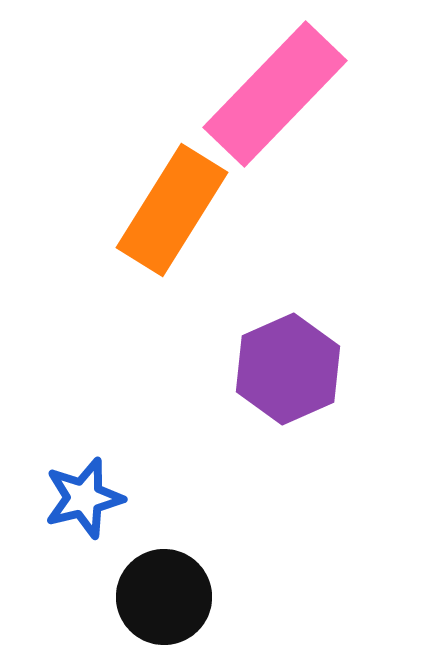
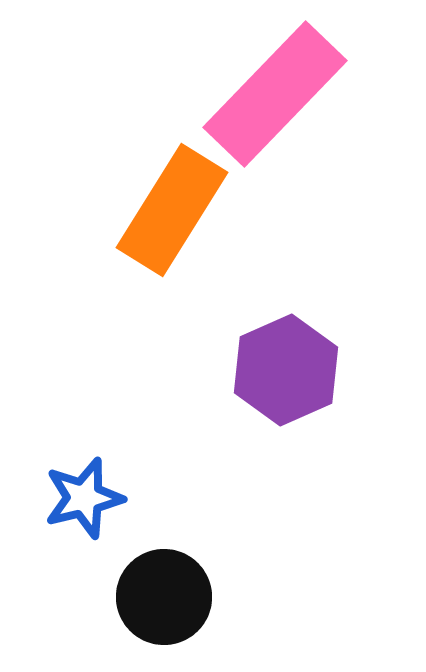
purple hexagon: moved 2 px left, 1 px down
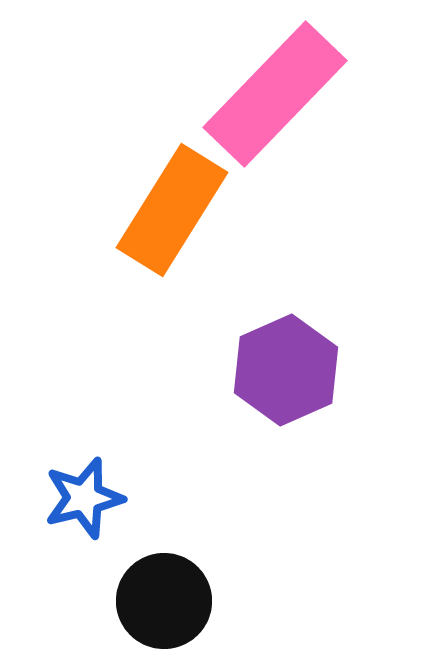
black circle: moved 4 px down
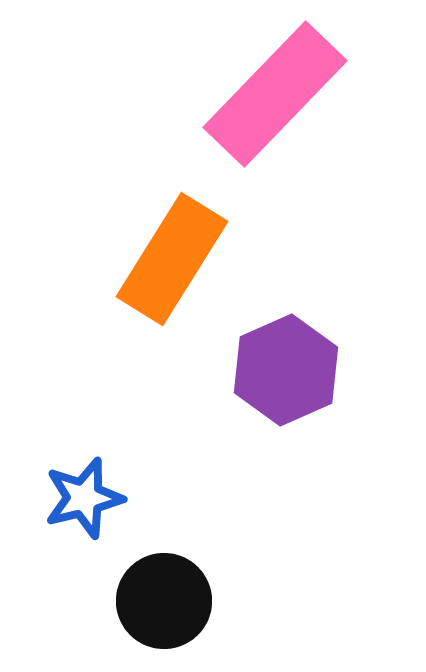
orange rectangle: moved 49 px down
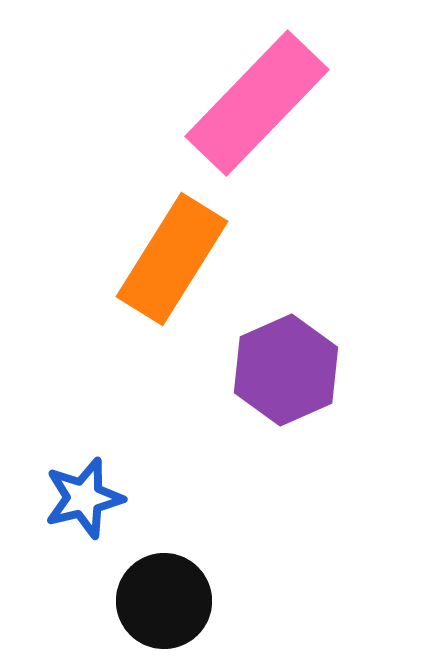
pink rectangle: moved 18 px left, 9 px down
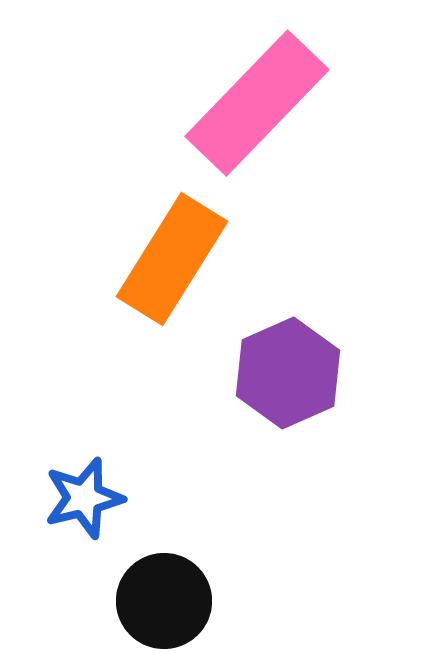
purple hexagon: moved 2 px right, 3 px down
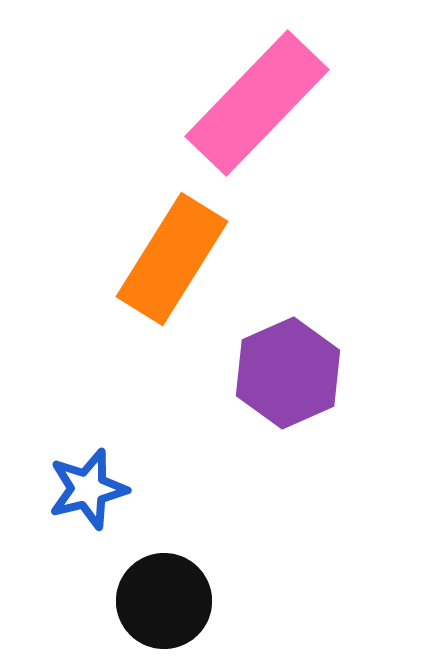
blue star: moved 4 px right, 9 px up
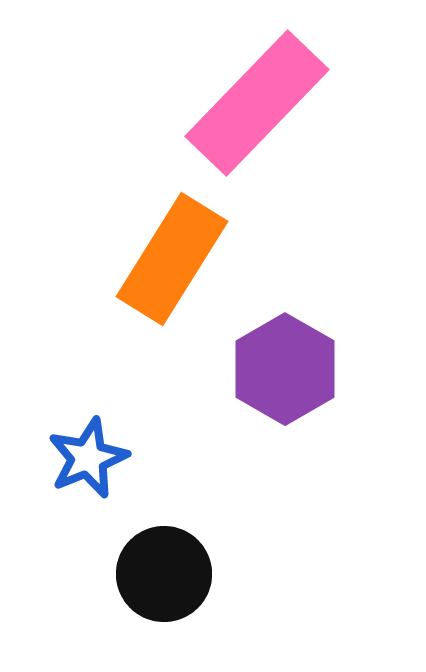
purple hexagon: moved 3 px left, 4 px up; rotated 6 degrees counterclockwise
blue star: moved 31 px up; rotated 8 degrees counterclockwise
black circle: moved 27 px up
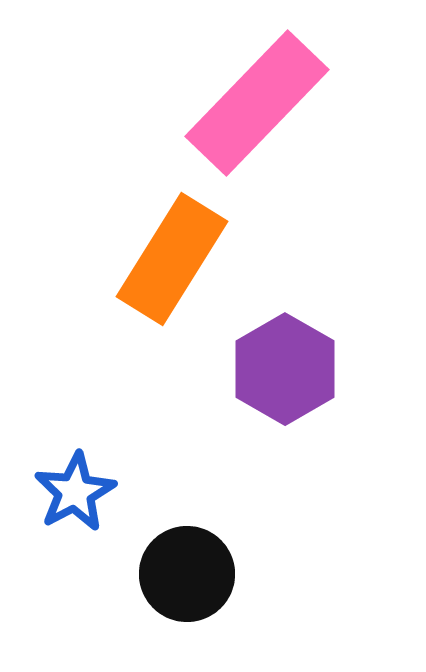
blue star: moved 13 px left, 34 px down; rotated 6 degrees counterclockwise
black circle: moved 23 px right
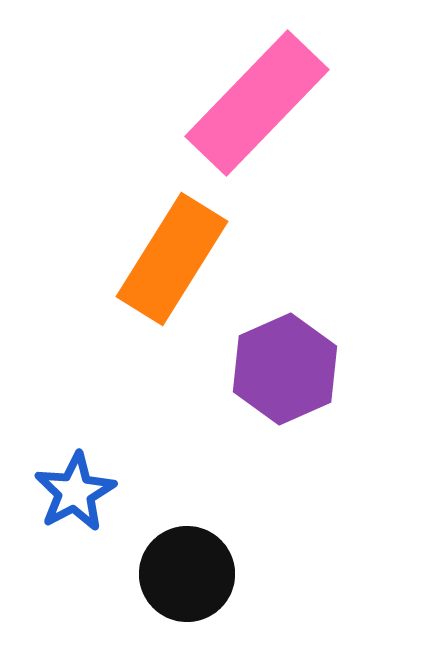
purple hexagon: rotated 6 degrees clockwise
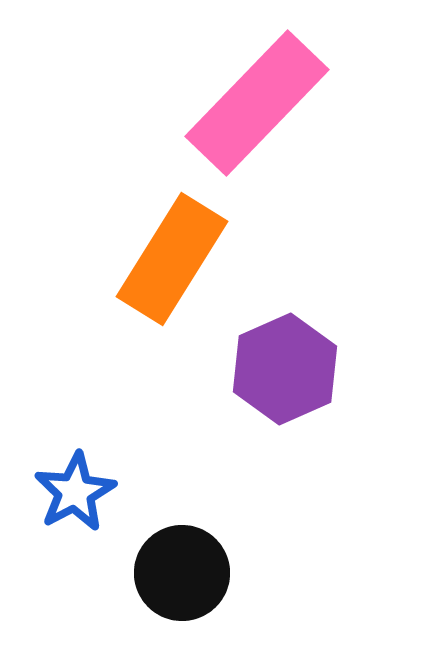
black circle: moved 5 px left, 1 px up
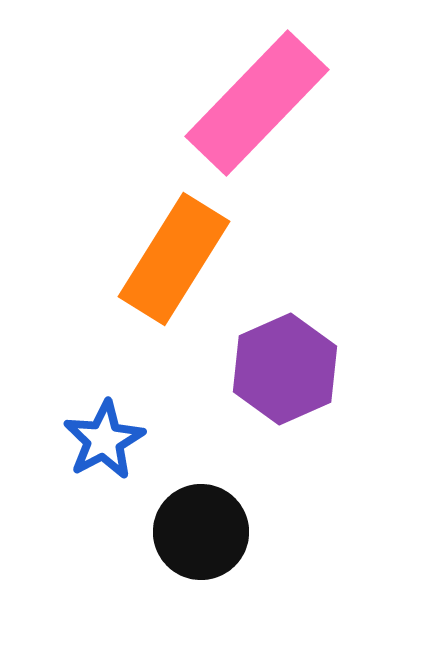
orange rectangle: moved 2 px right
blue star: moved 29 px right, 52 px up
black circle: moved 19 px right, 41 px up
